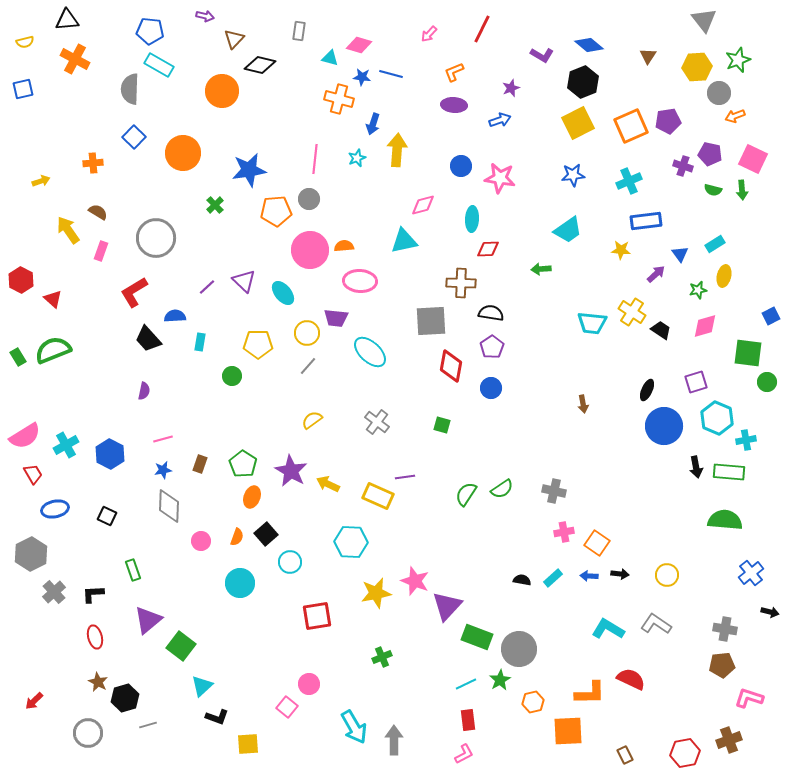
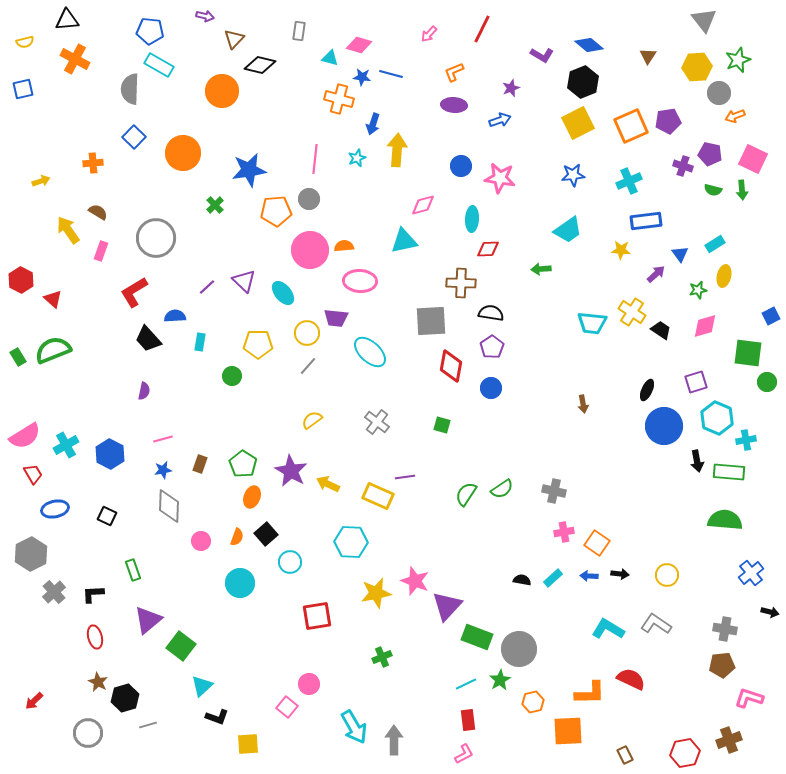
black arrow at (696, 467): moved 1 px right, 6 px up
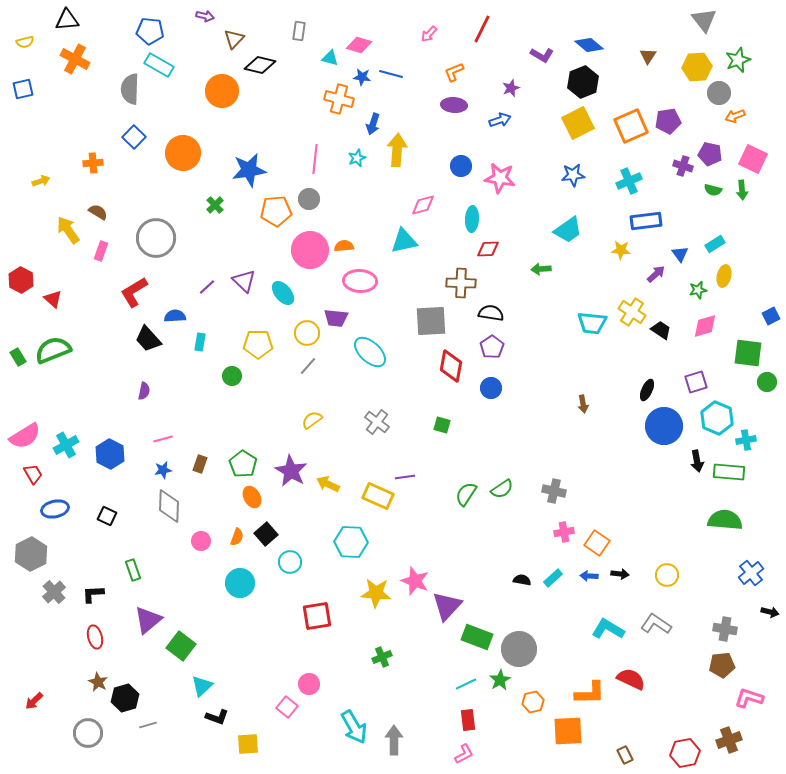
orange ellipse at (252, 497): rotated 50 degrees counterclockwise
yellow star at (376, 593): rotated 16 degrees clockwise
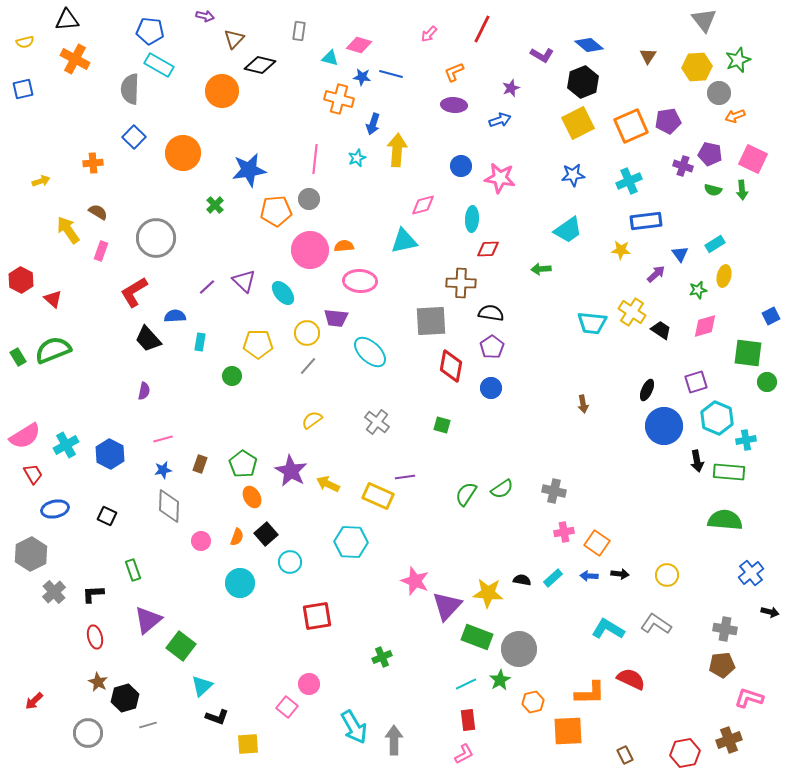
yellow star at (376, 593): moved 112 px right
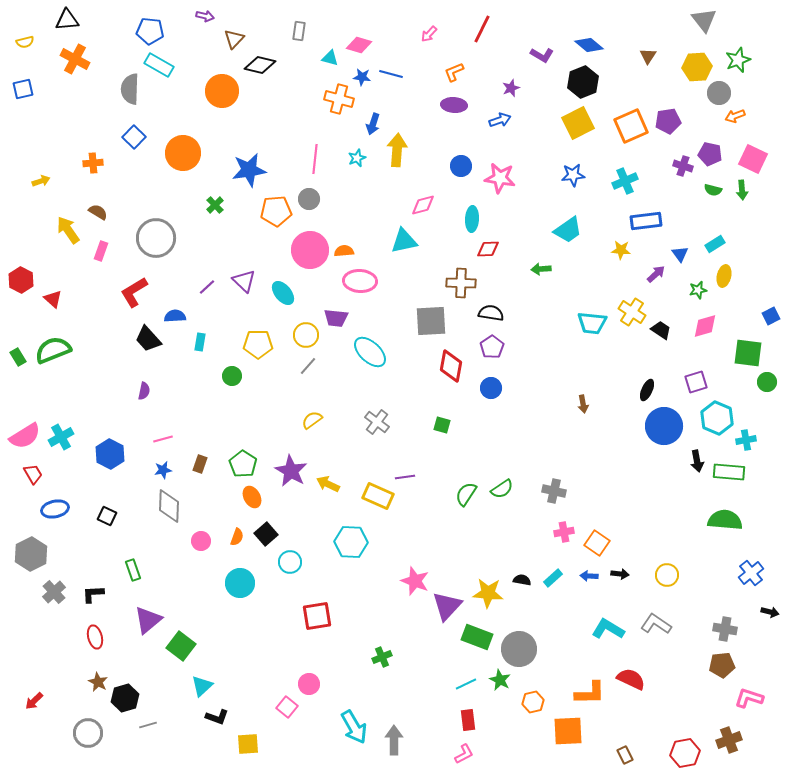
cyan cross at (629, 181): moved 4 px left
orange semicircle at (344, 246): moved 5 px down
yellow circle at (307, 333): moved 1 px left, 2 px down
cyan cross at (66, 445): moved 5 px left, 8 px up
green star at (500, 680): rotated 15 degrees counterclockwise
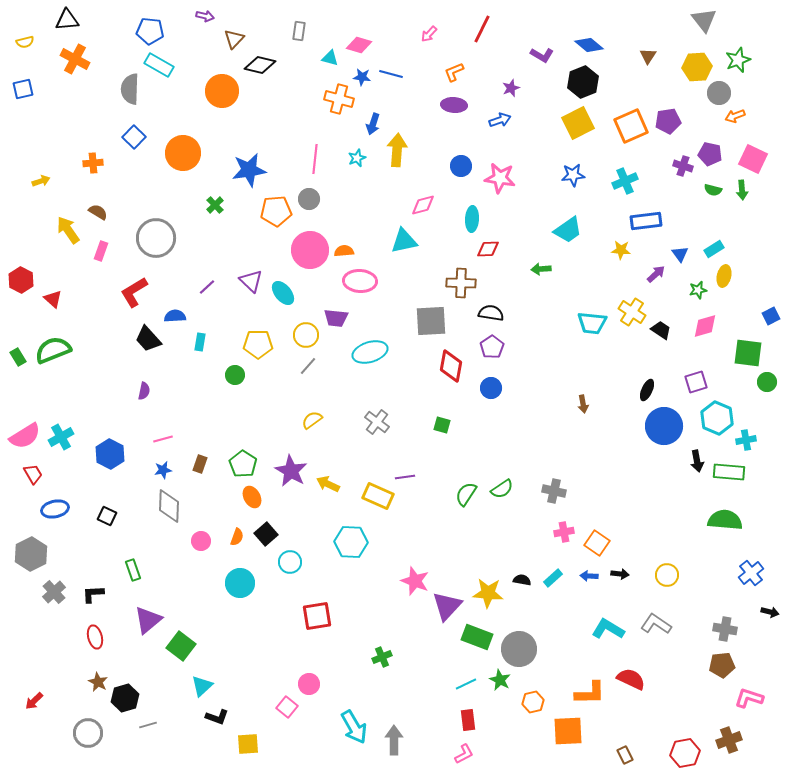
cyan rectangle at (715, 244): moved 1 px left, 5 px down
purple triangle at (244, 281): moved 7 px right
cyan ellipse at (370, 352): rotated 60 degrees counterclockwise
green circle at (232, 376): moved 3 px right, 1 px up
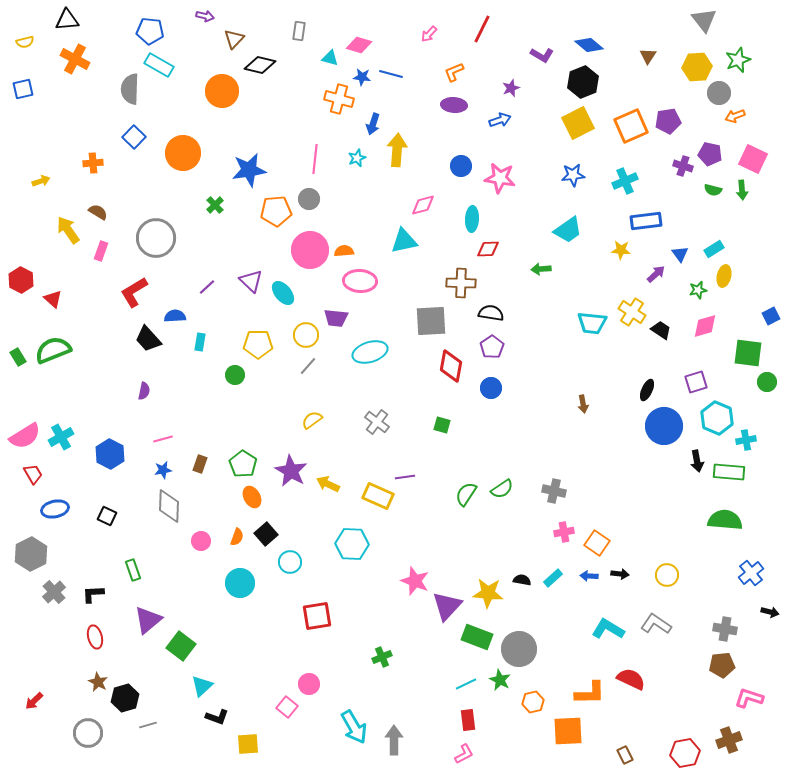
cyan hexagon at (351, 542): moved 1 px right, 2 px down
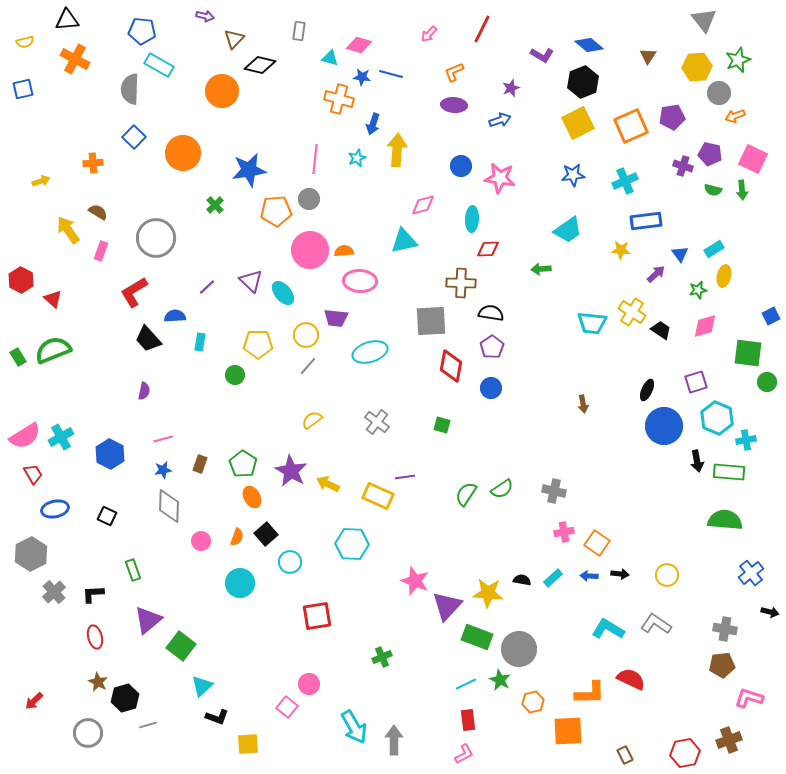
blue pentagon at (150, 31): moved 8 px left
purple pentagon at (668, 121): moved 4 px right, 4 px up
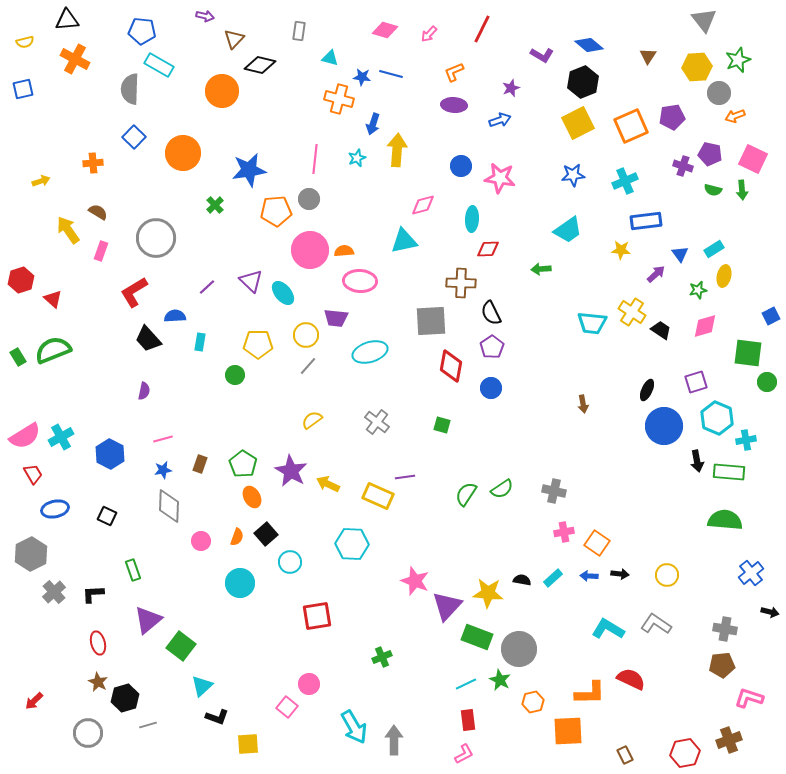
pink diamond at (359, 45): moved 26 px right, 15 px up
red hexagon at (21, 280): rotated 15 degrees clockwise
black semicircle at (491, 313): rotated 125 degrees counterclockwise
red ellipse at (95, 637): moved 3 px right, 6 px down
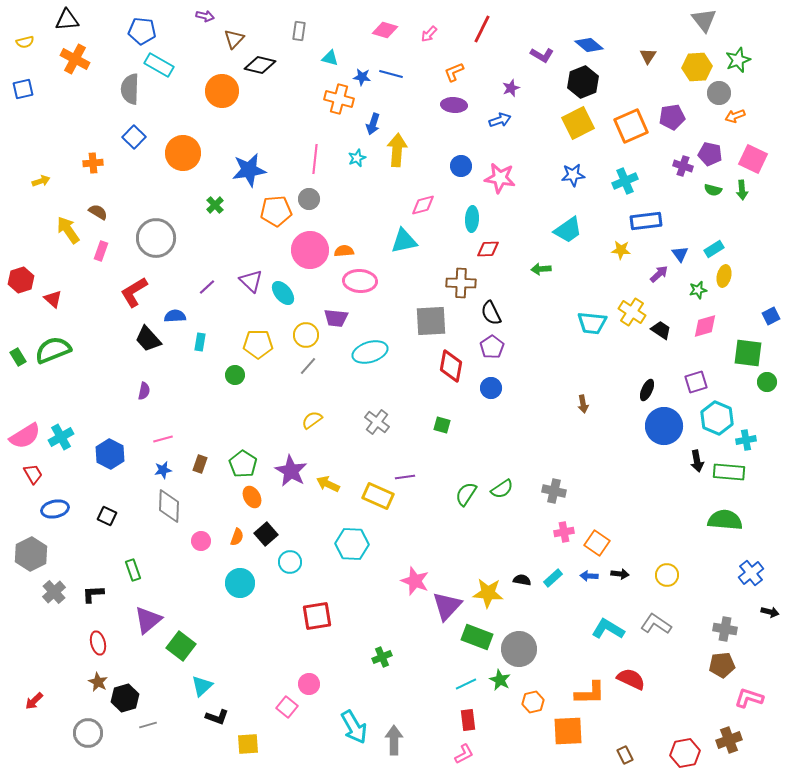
purple arrow at (656, 274): moved 3 px right
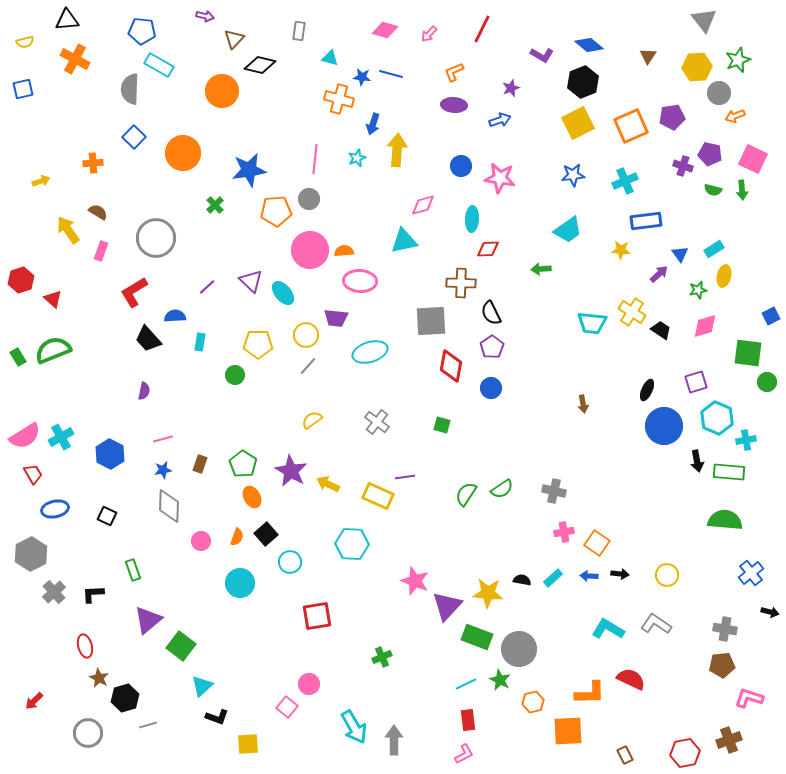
red ellipse at (98, 643): moved 13 px left, 3 px down
brown star at (98, 682): moved 1 px right, 4 px up
